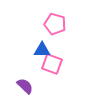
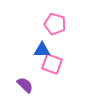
purple semicircle: moved 1 px up
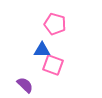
pink square: moved 1 px right, 1 px down
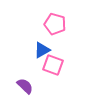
blue triangle: rotated 30 degrees counterclockwise
purple semicircle: moved 1 px down
